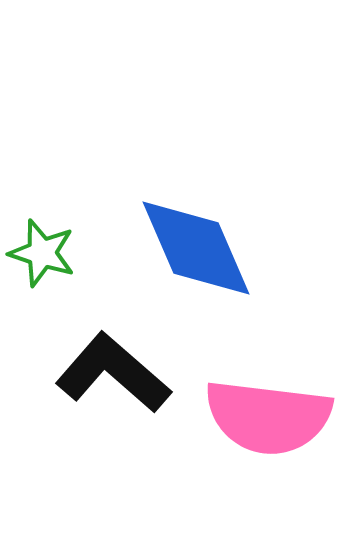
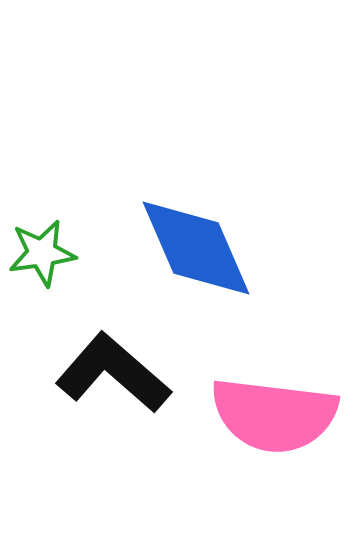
green star: rotated 26 degrees counterclockwise
pink semicircle: moved 6 px right, 2 px up
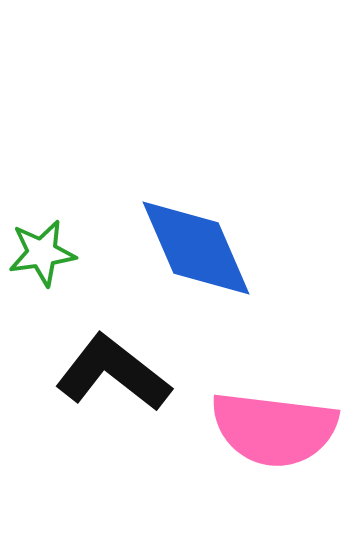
black L-shape: rotated 3 degrees counterclockwise
pink semicircle: moved 14 px down
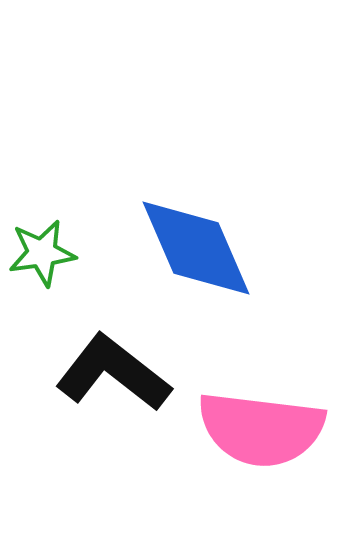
pink semicircle: moved 13 px left
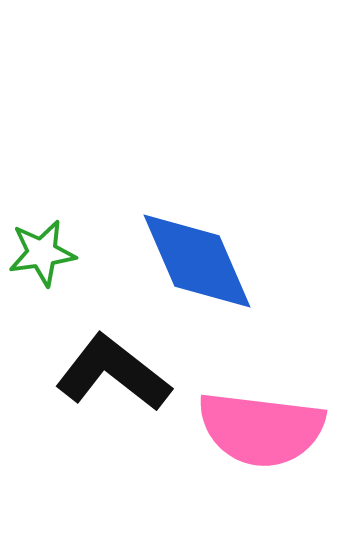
blue diamond: moved 1 px right, 13 px down
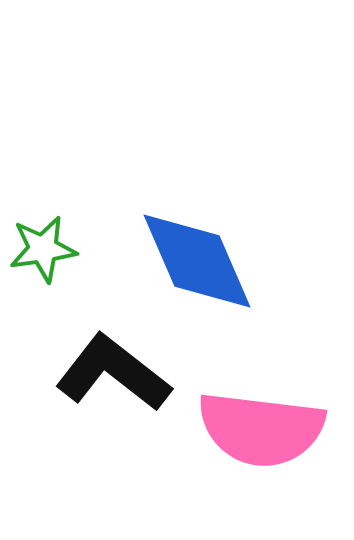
green star: moved 1 px right, 4 px up
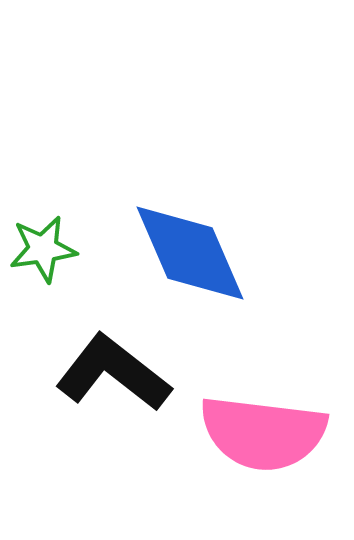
blue diamond: moved 7 px left, 8 px up
pink semicircle: moved 2 px right, 4 px down
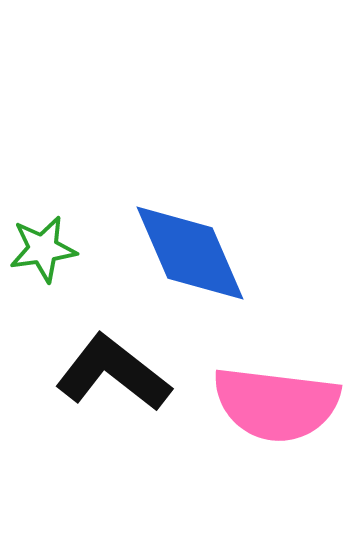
pink semicircle: moved 13 px right, 29 px up
